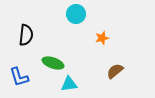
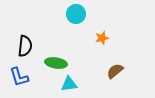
black semicircle: moved 1 px left, 11 px down
green ellipse: moved 3 px right; rotated 10 degrees counterclockwise
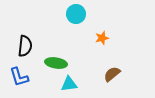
brown semicircle: moved 3 px left, 3 px down
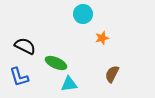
cyan circle: moved 7 px right
black semicircle: rotated 70 degrees counterclockwise
green ellipse: rotated 15 degrees clockwise
brown semicircle: rotated 24 degrees counterclockwise
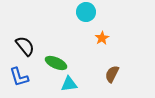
cyan circle: moved 3 px right, 2 px up
orange star: rotated 16 degrees counterclockwise
black semicircle: rotated 25 degrees clockwise
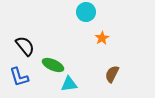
green ellipse: moved 3 px left, 2 px down
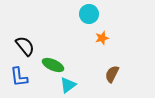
cyan circle: moved 3 px right, 2 px down
orange star: rotated 16 degrees clockwise
blue L-shape: rotated 10 degrees clockwise
cyan triangle: moved 1 px left, 1 px down; rotated 30 degrees counterclockwise
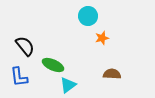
cyan circle: moved 1 px left, 2 px down
brown semicircle: rotated 66 degrees clockwise
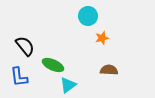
brown semicircle: moved 3 px left, 4 px up
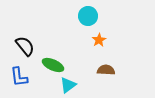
orange star: moved 3 px left, 2 px down; rotated 16 degrees counterclockwise
brown semicircle: moved 3 px left
